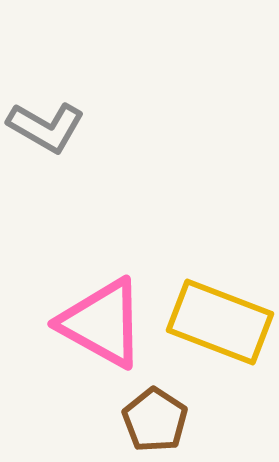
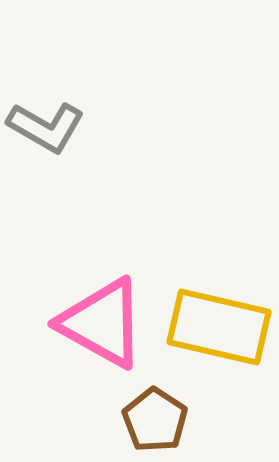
yellow rectangle: moved 1 px left, 5 px down; rotated 8 degrees counterclockwise
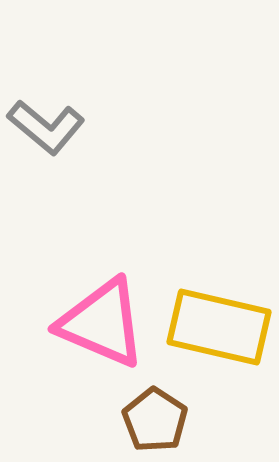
gray L-shape: rotated 10 degrees clockwise
pink triangle: rotated 6 degrees counterclockwise
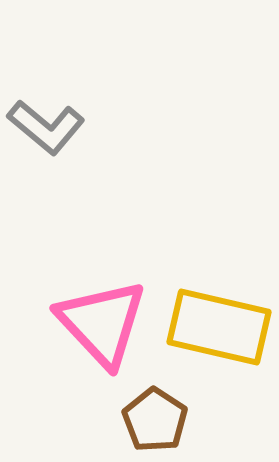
pink triangle: rotated 24 degrees clockwise
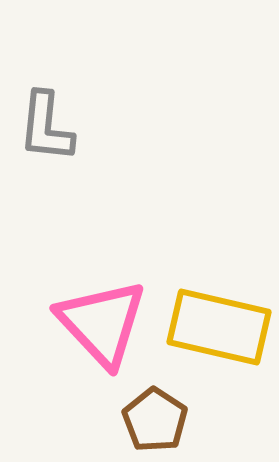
gray L-shape: rotated 56 degrees clockwise
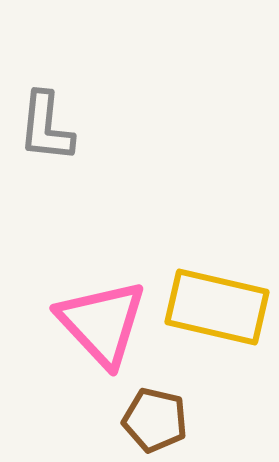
yellow rectangle: moved 2 px left, 20 px up
brown pentagon: rotated 20 degrees counterclockwise
